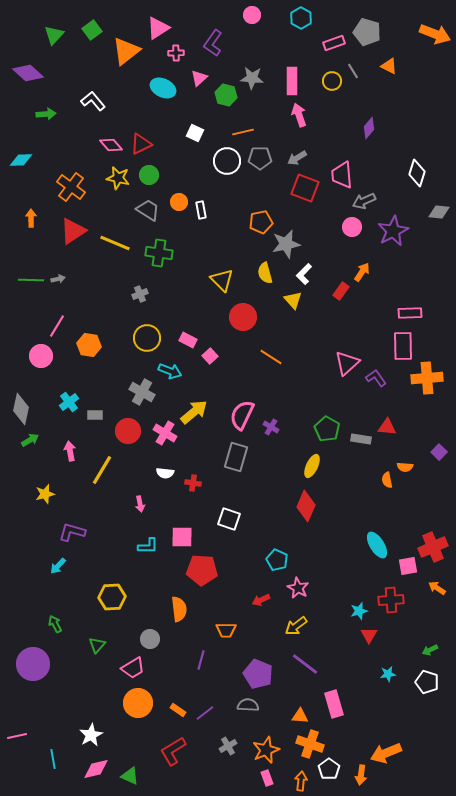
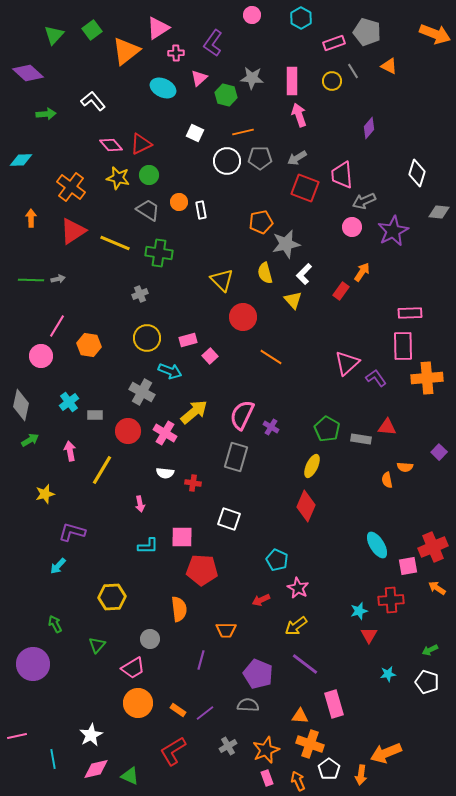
pink rectangle at (188, 340): rotated 42 degrees counterclockwise
gray diamond at (21, 409): moved 4 px up
orange arrow at (301, 781): moved 3 px left; rotated 30 degrees counterclockwise
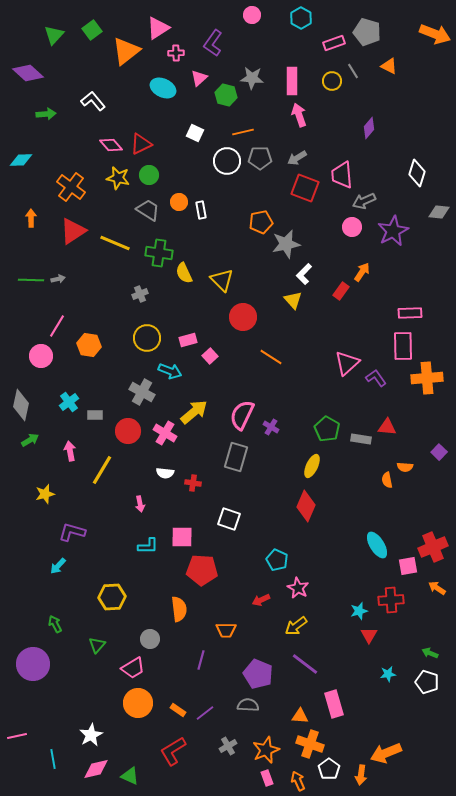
yellow semicircle at (265, 273): moved 81 px left; rotated 10 degrees counterclockwise
green arrow at (430, 650): moved 3 px down; rotated 49 degrees clockwise
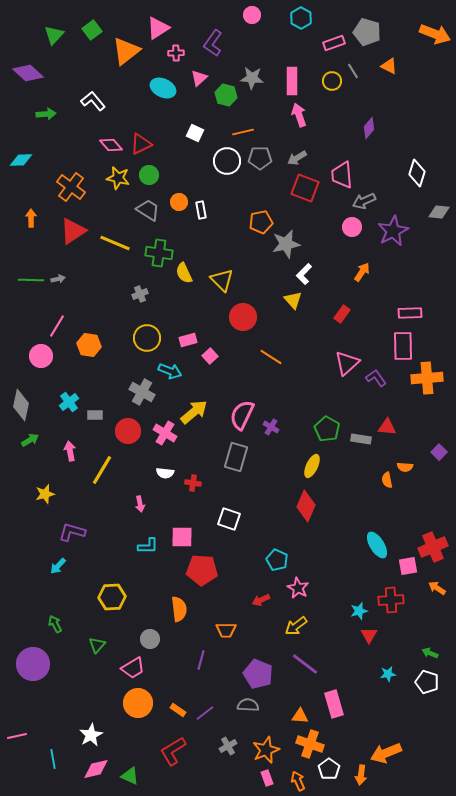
red rectangle at (341, 291): moved 1 px right, 23 px down
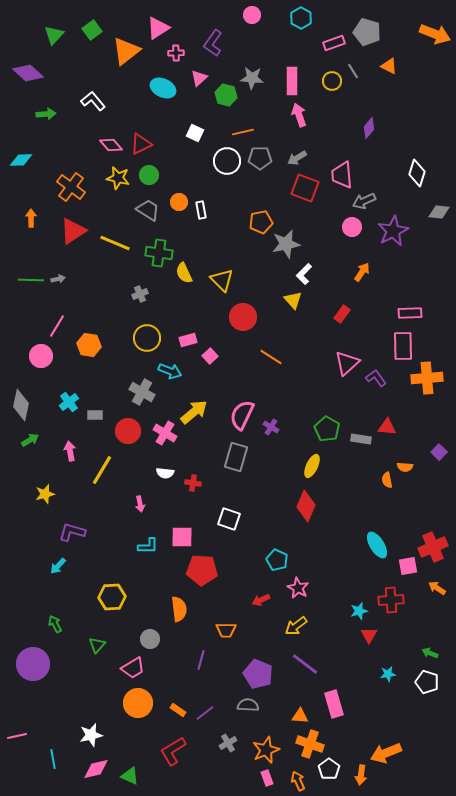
white star at (91, 735): rotated 15 degrees clockwise
gray cross at (228, 746): moved 3 px up
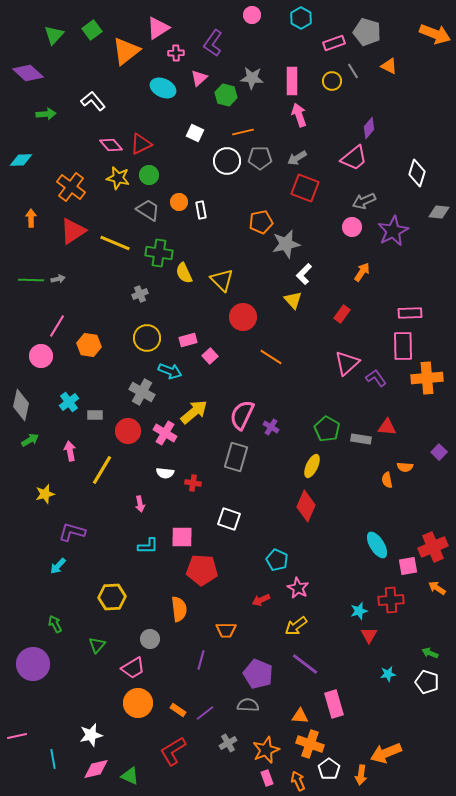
pink trapezoid at (342, 175): moved 12 px right, 17 px up; rotated 124 degrees counterclockwise
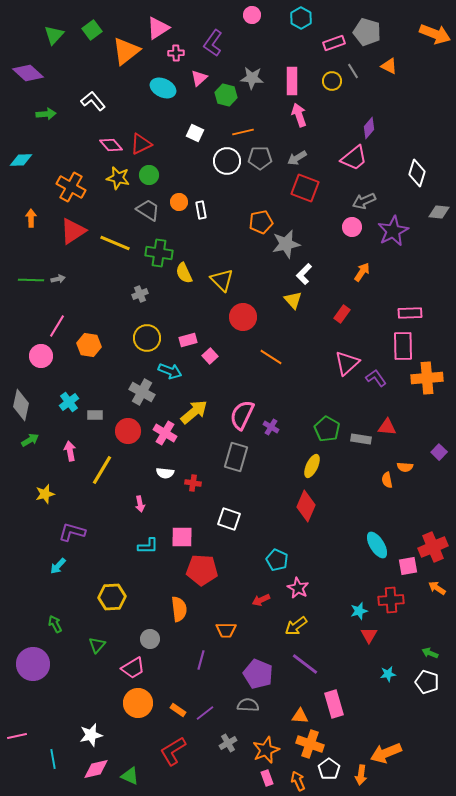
orange cross at (71, 187): rotated 8 degrees counterclockwise
